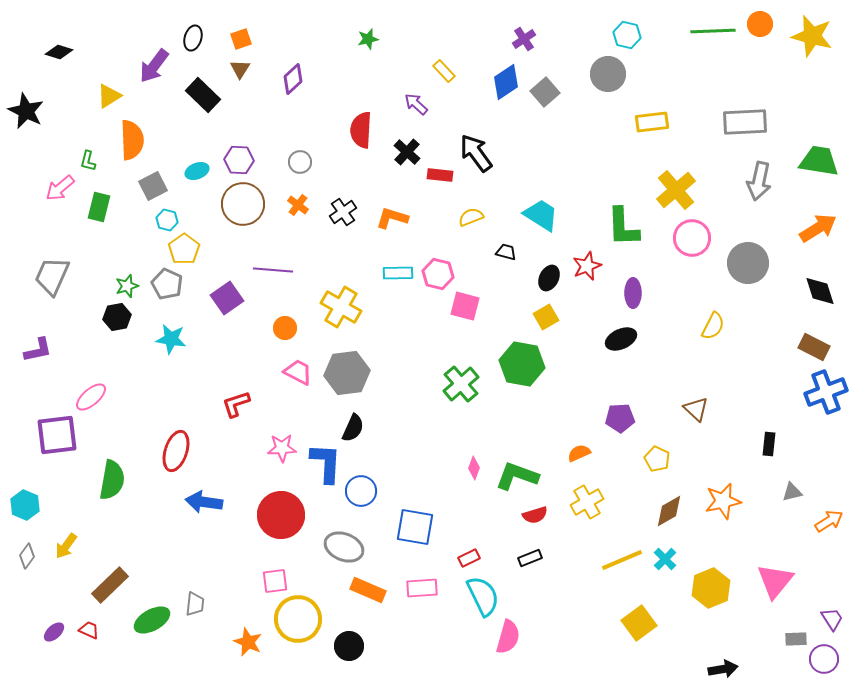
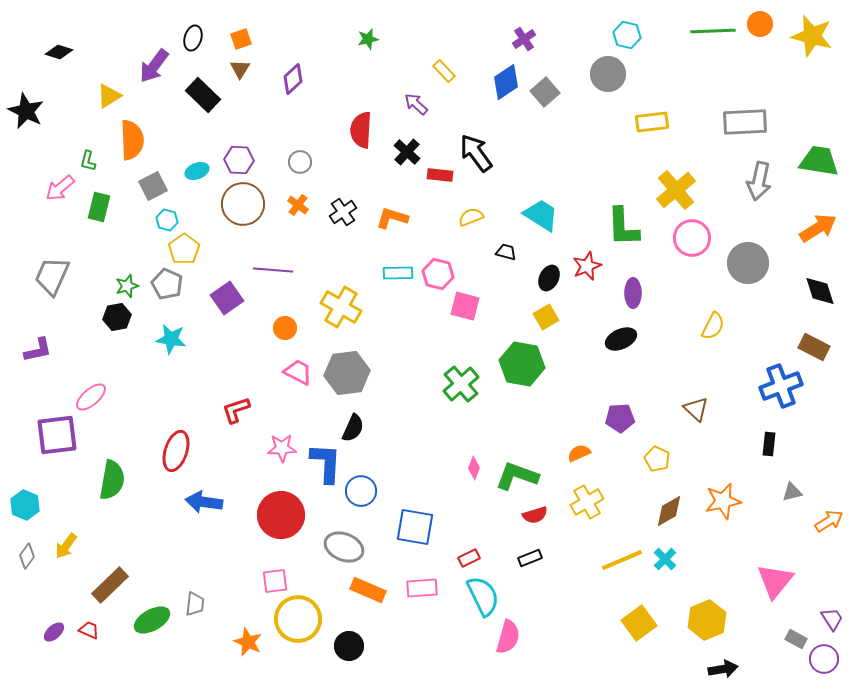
blue cross at (826, 392): moved 45 px left, 6 px up
red L-shape at (236, 404): moved 6 px down
yellow hexagon at (711, 588): moved 4 px left, 32 px down
gray rectangle at (796, 639): rotated 30 degrees clockwise
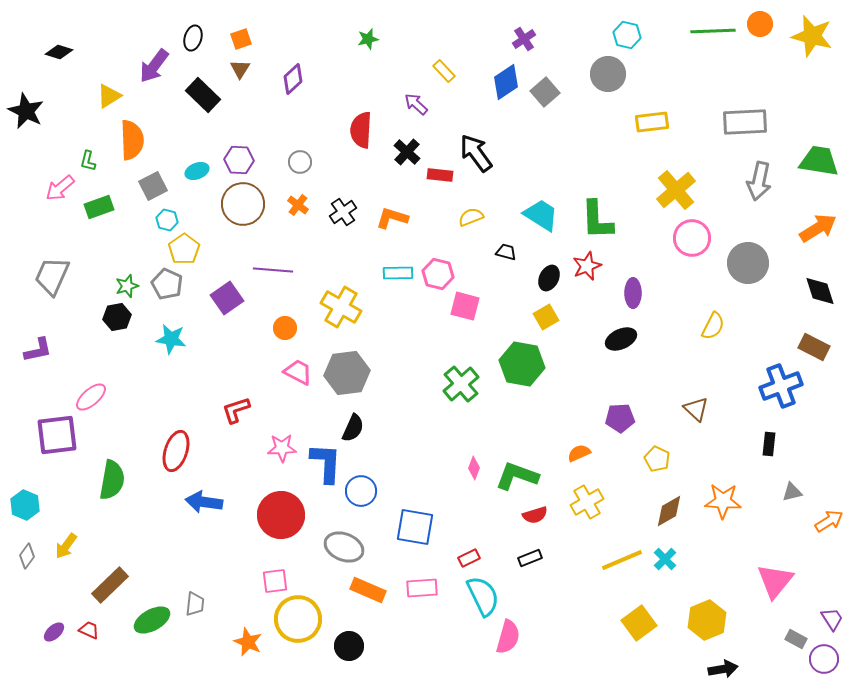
green rectangle at (99, 207): rotated 56 degrees clockwise
green L-shape at (623, 227): moved 26 px left, 7 px up
orange star at (723, 501): rotated 15 degrees clockwise
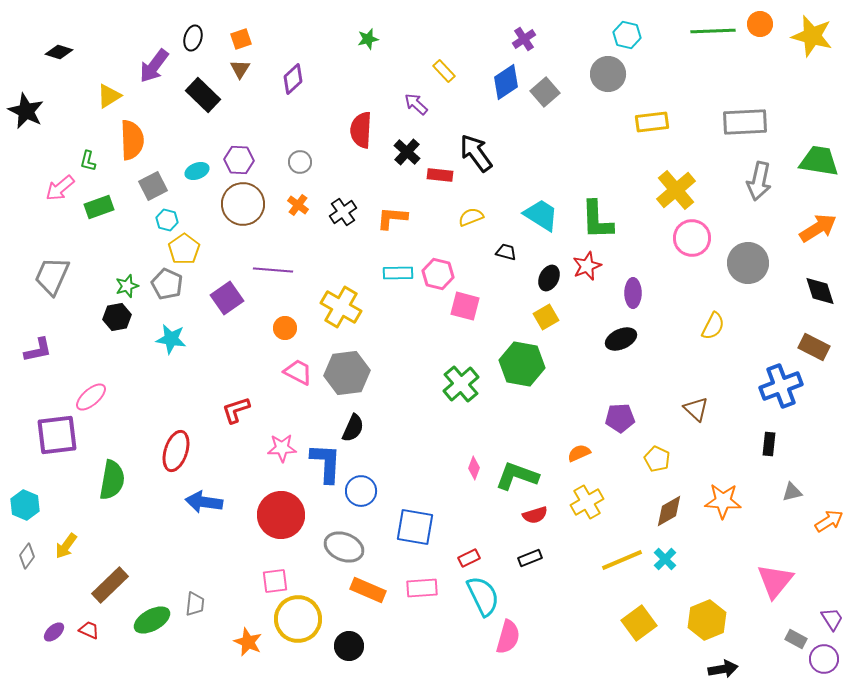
orange L-shape at (392, 218): rotated 12 degrees counterclockwise
